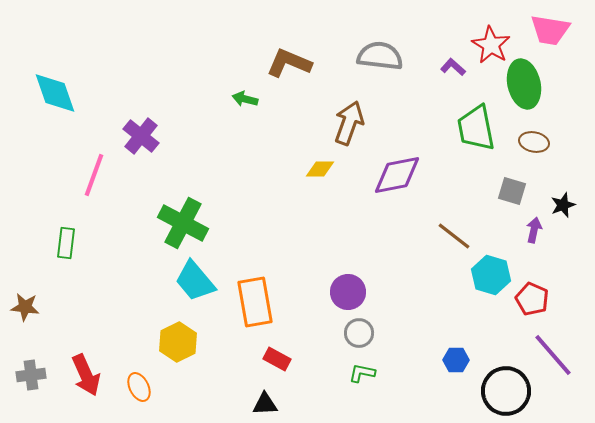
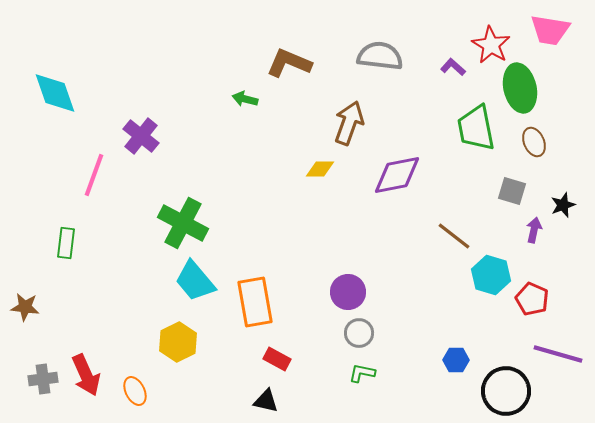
green ellipse: moved 4 px left, 4 px down
brown ellipse: rotated 56 degrees clockwise
purple line: moved 5 px right, 1 px up; rotated 33 degrees counterclockwise
gray cross: moved 12 px right, 4 px down
orange ellipse: moved 4 px left, 4 px down
black triangle: moved 1 px right, 3 px up; rotated 16 degrees clockwise
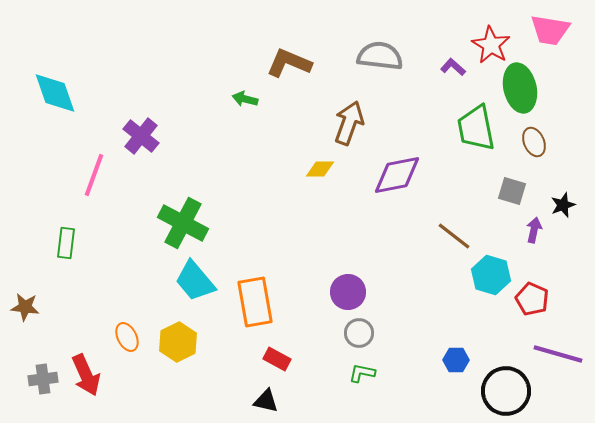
orange ellipse: moved 8 px left, 54 px up
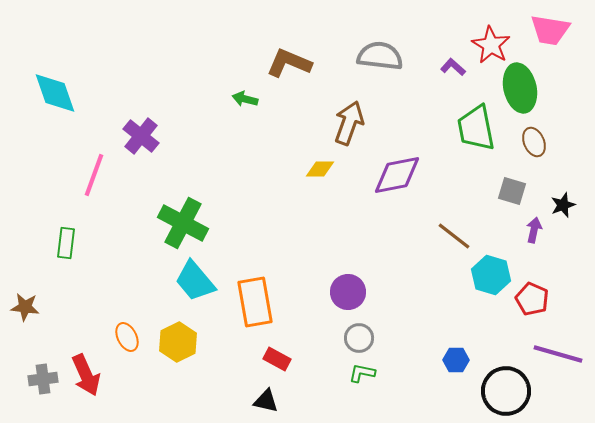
gray circle: moved 5 px down
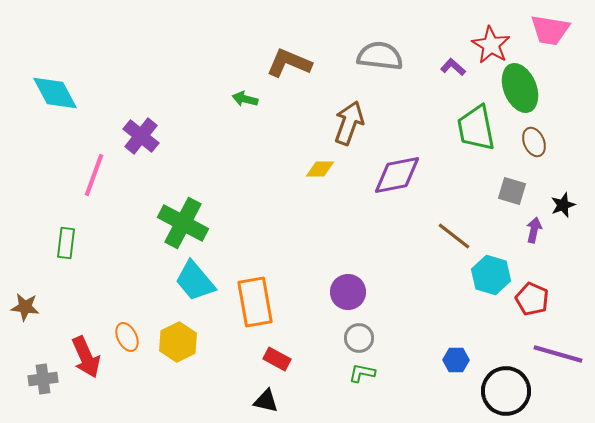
green ellipse: rotated 9 degrees counterclockwise
cyan diamond: rotated 9 degrees counterclockwise
red arrow: moved 18 px up
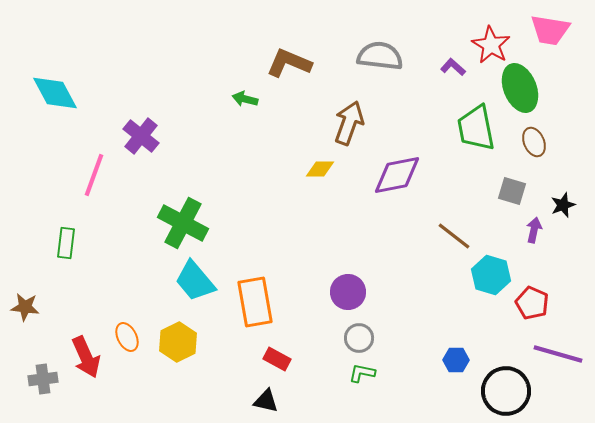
red pentagon: moved 4 px down
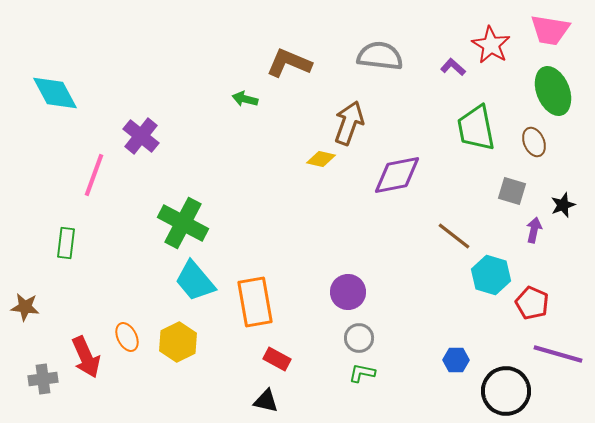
green ellipse: moved 33 px right, 3 px down
yellow diamond: moved 1 px right, 10 px up; rotated 12 degrees clockwise
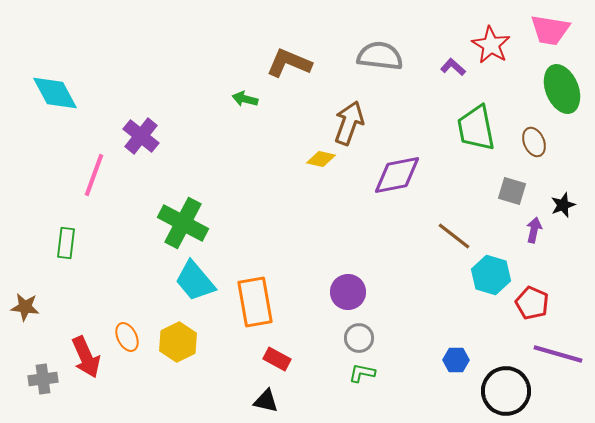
green ellipse: moved 9 px right, 2 px up
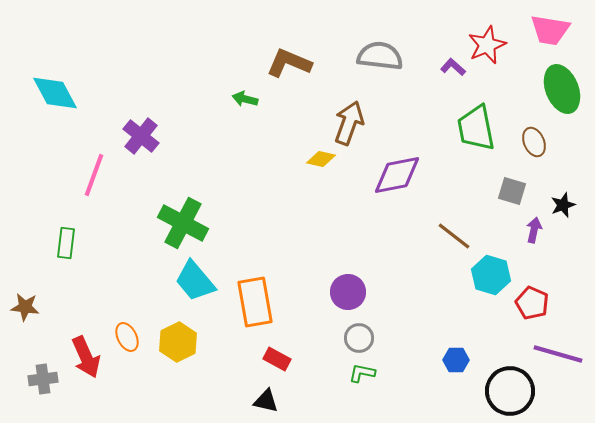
red star: moved 4 px left; rotated 18 degrees clockwise
black circle: moved 4 px right
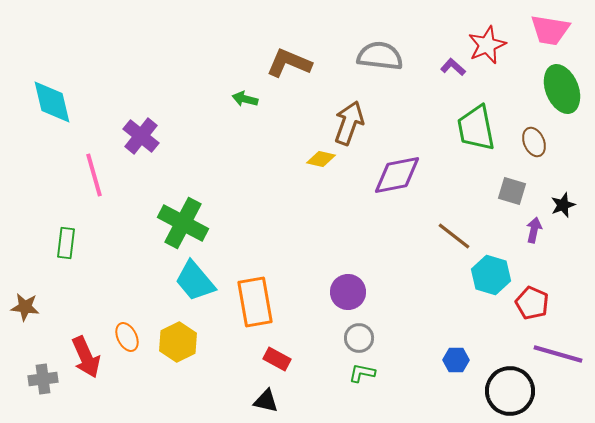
cyan diamond: moved 3 px left, 9 px down; rotated 15 degrees clockwise
pink line: rotated 36 degrees counterclockwise
